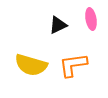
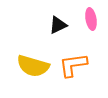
yellow semicircle: moved 2 px right, 1 px down
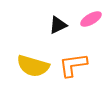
pink ellipse: rotated 70 degrees clockwise
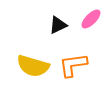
pink ellipse: rotated 15 degrees counterclockwise
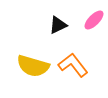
pink ellipse: moved 3 px right, 1 px down
orange L-shape: rotated 60 degrees clockwise
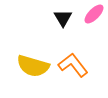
pink ellipse: moved 6 px up
black triangle: moved 5 px right, 7 px up; rotated 36 degrees counterclockwise
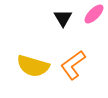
orange L-shape: rotated 88 degrees counterclockwise
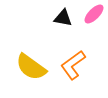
black triangle: rotated 48 degrees counterclockwise
yellow semicircle: moved 2 px left, 1 px down; rotated 20 degrees clockwise
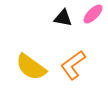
pink ellipse: moved 1 px left
